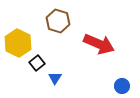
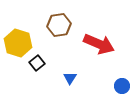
brown hexagon: moved 1 px right, 4 px down; rotated 25 degrees counterclockwise
yellow hexagon: rotated 8 degrees counterclockwise
blue triangle: moved 15 px right
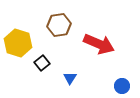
black square: moved 5 px right
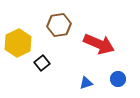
yellow hexagon: rotated 16 degrees clockwise
blue triangle: moved 16 px right, 5 px down; rotated 40 degrees clockwise
blue circle: moved 4 px left, 7 px up
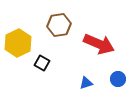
black square: rotated 21 degrees counterclockwise
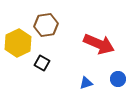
brown hexagon: moved 13 px left
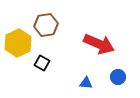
blue circle: moved 2 px up
blue triangle: rotated 24 degrees clockwise
